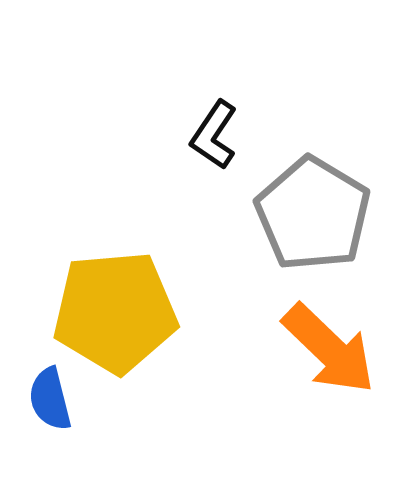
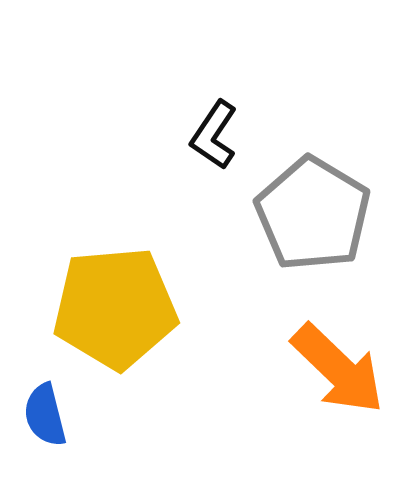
yellow pentagon: moved 4 px up
orange arrow: moved 9 px right, 20 px down
blue semicircle: moved 5 px left, 16 px down
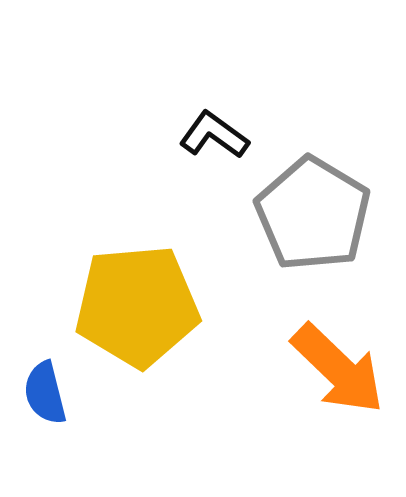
black L-shape: rotated 92 degrees clockwise
yellow pentagon: moved 22 px right, 2 px up
blue semicircle: moved 22 px up
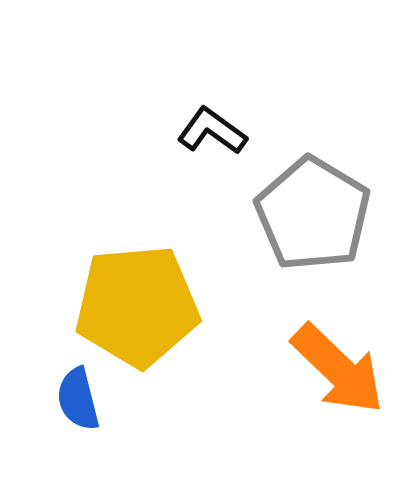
black L-shape: moved 2 px left, 4 px up
blue semicircle: moved 33 px right, 6 px down
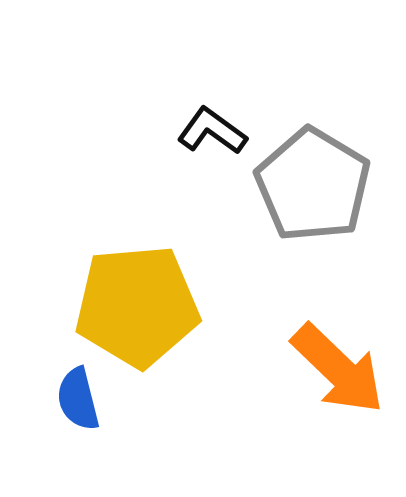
gray pentagon: moved 29 px up
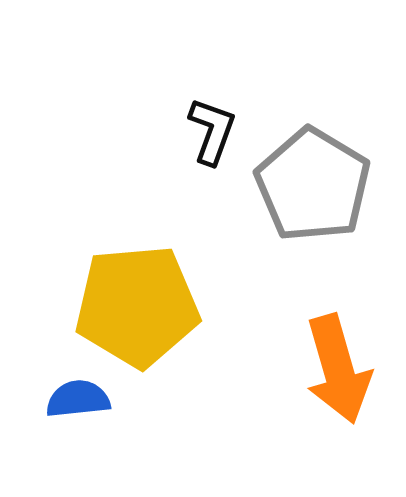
black L-shape: rotated 74 degrees clockwise
orange arrow: rotated 30 degrees clockwise
blue semicircle: rotated 98 degrees clockwise
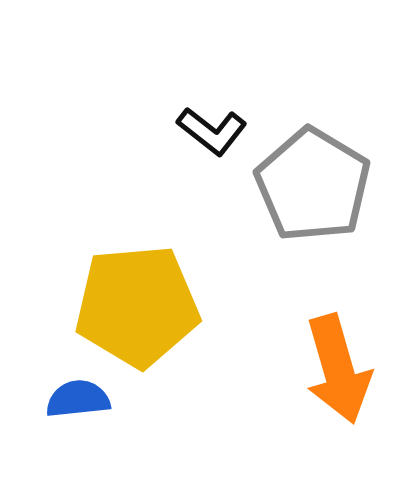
black L-shape: rotated 108 degrees clockwise
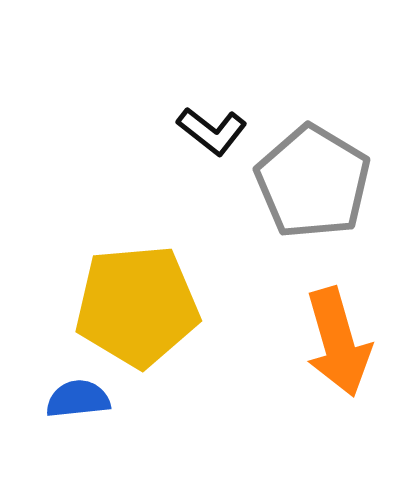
gray pentagon: moved 3 px up
orange arrow: moved 27 px up
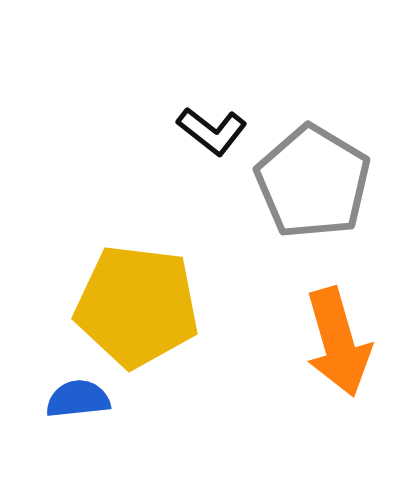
yellow pentagon: rotated 12 degrees clockwise
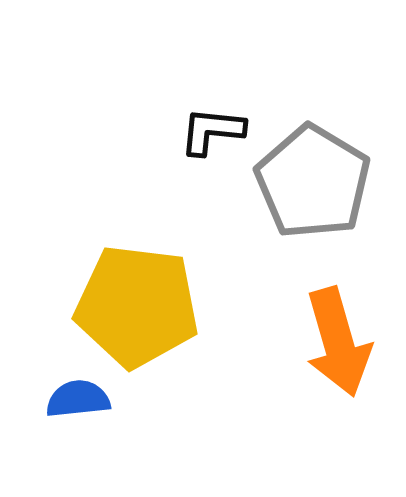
black L-shape: rotated 148 degrees clockwise
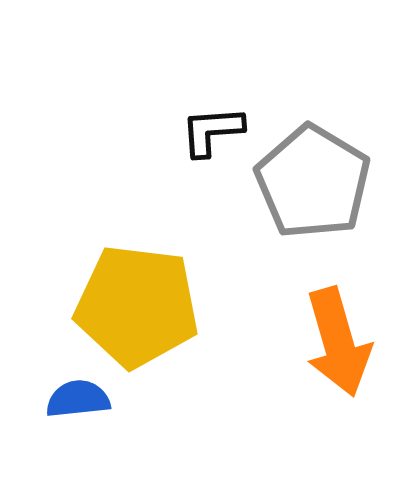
black L-shape: rotated 10 degrees counterclockwise
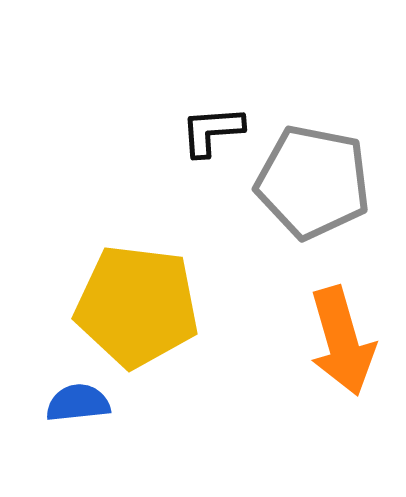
gray pentagon: rotated 20 degrees counterclockwise
orange arrow: moved 4 px right, 1 px up
blue semicircle: moved 4 px down
